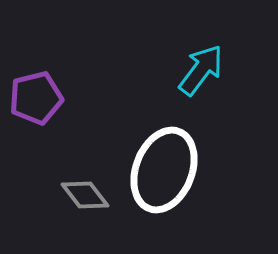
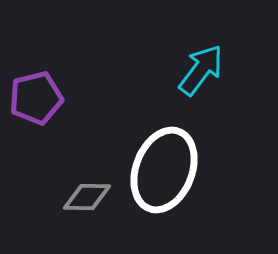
gray diamond: moved 2 px right, 2 px down; rotated 51 degrees counterclockwise
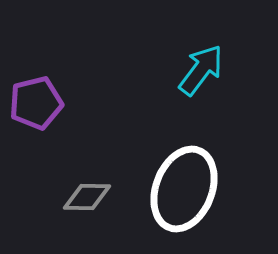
purple pentagon: moved 5 px down
white ellipse: moved 20 px right, 19 px down
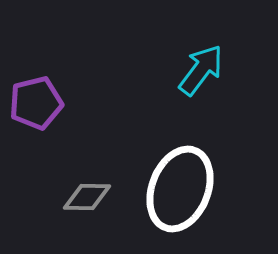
white ellipse: moved 4 px left
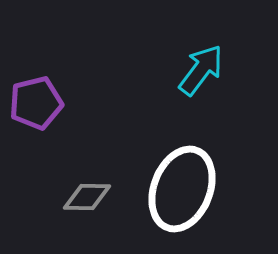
white ellipse: moved 2 px right
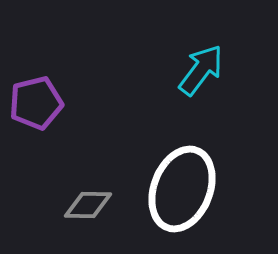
gray diamond: moved 1 px right, 8 px down
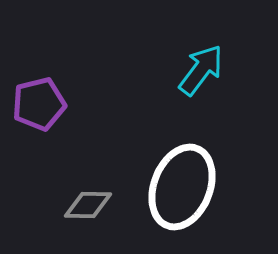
purple pentagon: moved 3 px right, 1 px down
white ellipse: moved 2 px up
